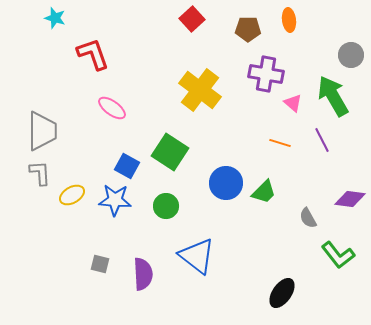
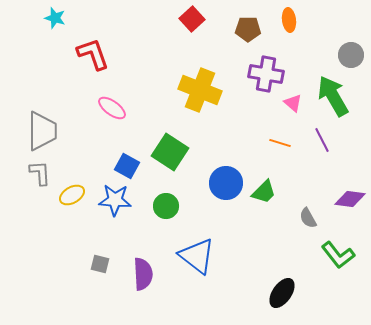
yellow cross: rotated 15 degrees counterclockwise
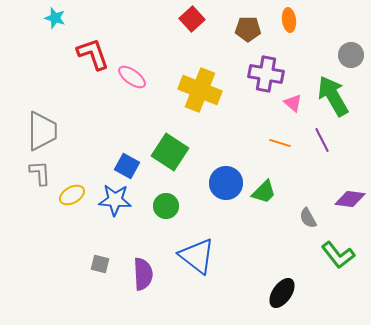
pink ellipse: moved 20 px right, 31 px up
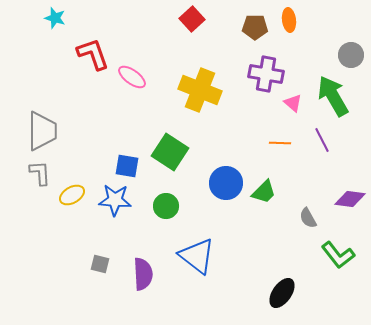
brown pentagon: moved 7 px right, 2 px up
orange line: rotated 15 degrees counterclockwise
blue square: rotated 20 degrees counterclockwise
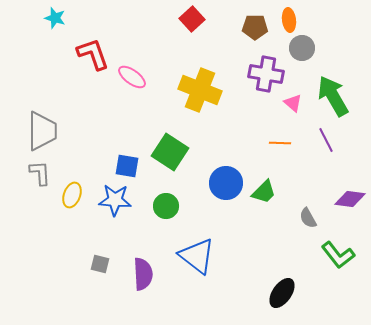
gray circle: moved 49 px left, 7 px up
purple line: moved 4 px right
yellow ellipse: rotated 40 degrees counterclockwise
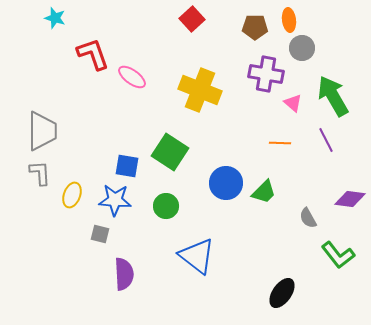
gray square: moved 30 px up
purple semicircle: moved 19 px left
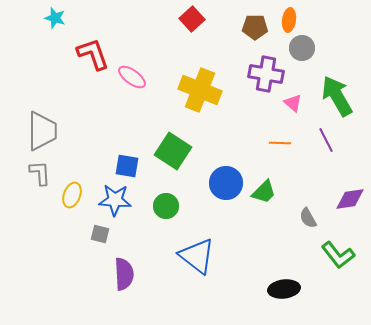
orange ellipse: rotated 15 degrees clockwise
green arrow: moved 4 px right
green square: moved 3 px right, 1 px up
purple diamond: rotated 16 degrees counterclockwise
black ellipse: moved 2 px right, 4 px up; rotated 48 degrees clockwise
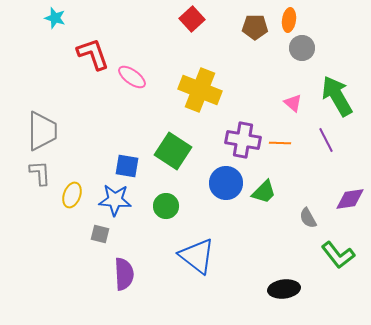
purple cross: moved 23 px left, 66 px down
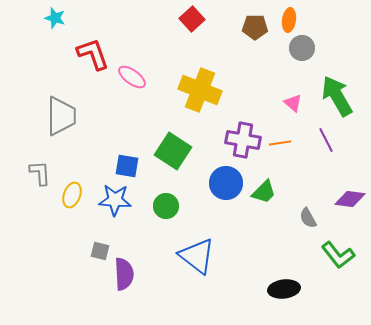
gray trapezoid: moved 19 px right, 15 px up
orange line: rotated 10 degrees counterclockwise
purple diamond: rotated 16 degrees clockwise
gray square: moved 17 px down
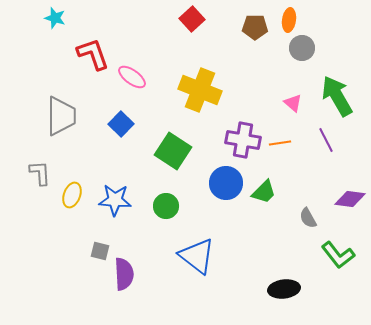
blue square: moved 6 px left, 42 px up; rotated 35 degrees clockwise
